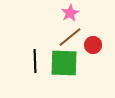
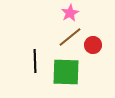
green square: moved 2 px right, 9 px down
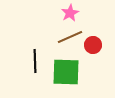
brown line: rotated 15 degrees clockwise
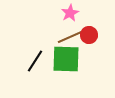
red circle: moved 4 px left, 10 px up
black line: rotated 35 degrees clockwise
green square: moved 13 px up
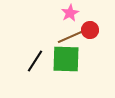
red circle: moved 1 px right, 5 px up
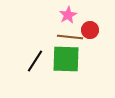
pink star: moved 2 px left, 2 px down
brown line: rotated 30 degrees clockwise
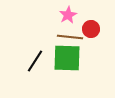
red circle: moved 1 px right, 1 px up
green square: moved 1 px right, 1 px up
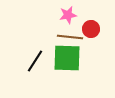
pink star: rotated 18 degrees clockwise
